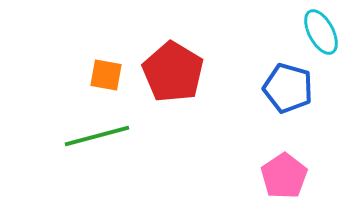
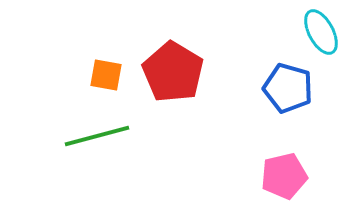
pink pentagon: rotated 21 degrees clockwise
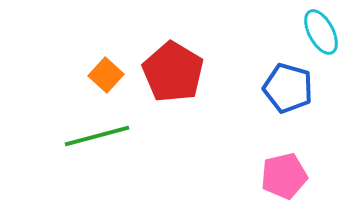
orange square: rotated 32 degrees clockwise
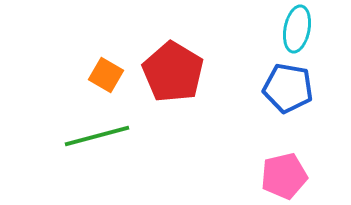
cyan ellipse: moved 24 px left, 3 px up; rotated 39 degrees clockwise
orange square: rotated 12 degrees counterclockwise
blue pentagon: rotated 6 degrees counterclockwise
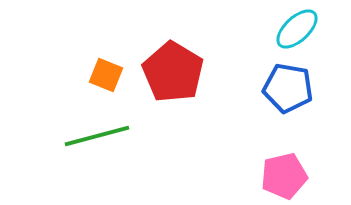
cyan ellipse: rotated 36 degrees clockwise
orange square: rotated 8 degrees counterclockwise
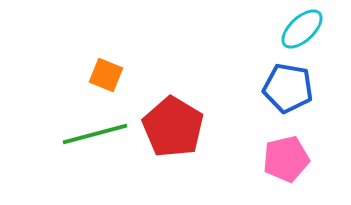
cyan ellipse: moved 5 px right
red pentagon: moved 55 px down
green line: moved 2 px left, 2 px up
pink pentagon: moved 2 px right, 17 px up
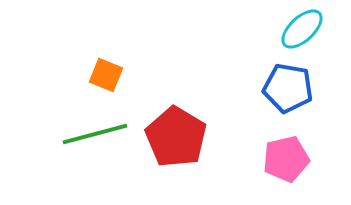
red pentagon: moved 3 px right, 10 px down
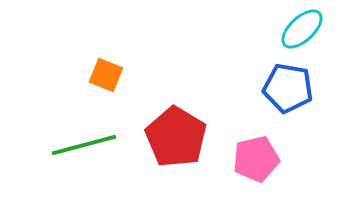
green line: moved 11 px left, 11 px down
pink pentagon: moved 30 px left
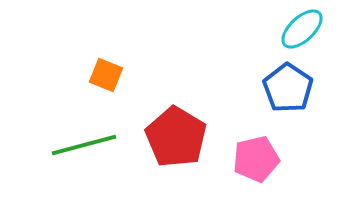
blue pentagon: rotated 24 degrees clockwise
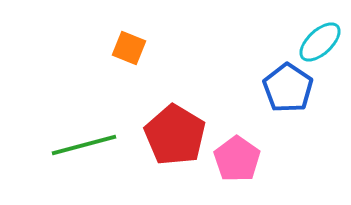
cyan ellipse: moved 18 px right, 13 px down
orange square: moved 23 px right, 27 px up
red pentagon: moved 1 px left, 2 px up
pink pentagon: moved 19 px left; rotated 24 degrees counterclockwise
